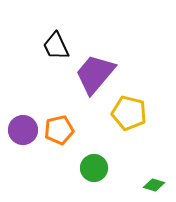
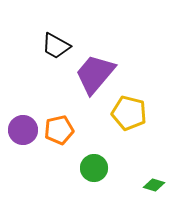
black trapezoid: rotated 36 degrees counterclockwise
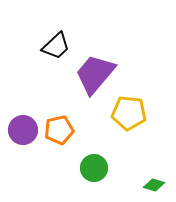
black trapezoid: rotated 72 degrees counterclockwise
yellow pentagon: rotated 8 degrees counterclockwise
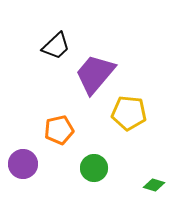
purple circle: moved 34 px down
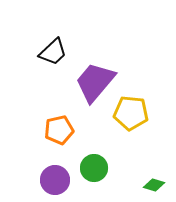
black trapezoid: moved 3 px left, 6 px down
purple trapezoid: moved 8 px down
yellow pentagon: moved 2 px right
purple circle: moved 32 px right, 16 px down
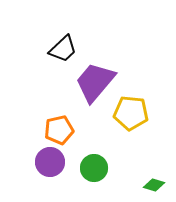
black trapezoid: moved 10 px right, 3 px up
purple circle: moved 5 px left, 18 px up
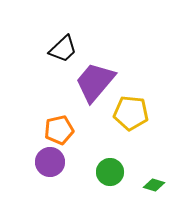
green circle: moved 16 px right, 4 px down
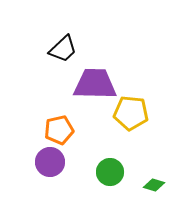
purple trapezoid: moved 2 px down; rotated 51 degrees clockwise
